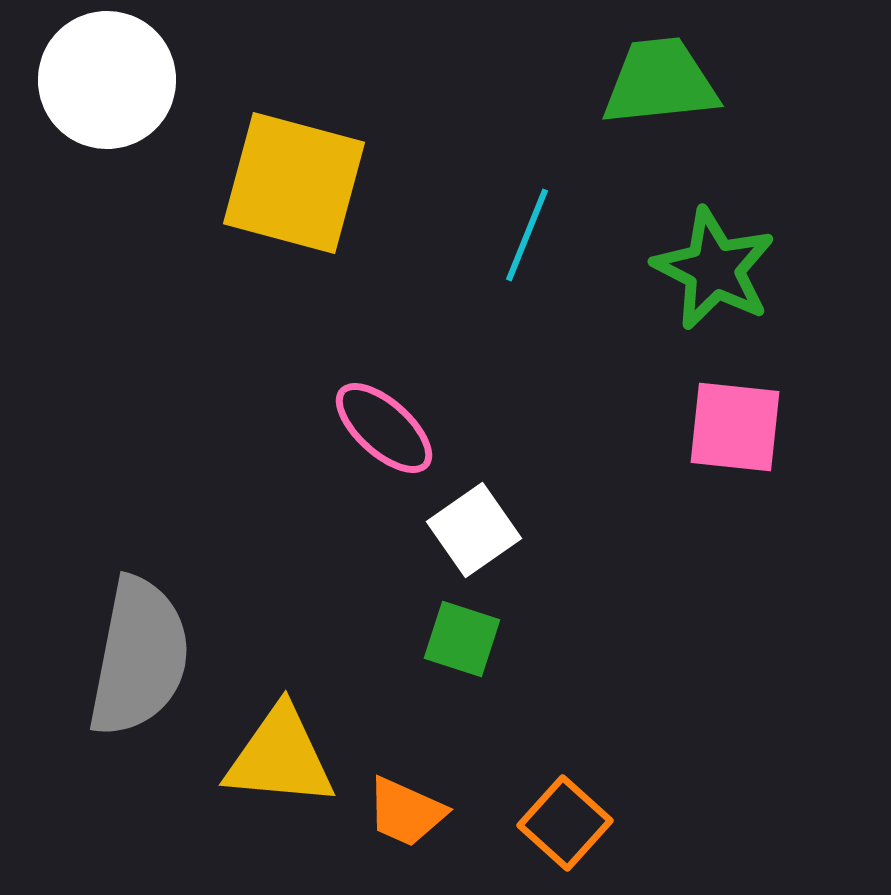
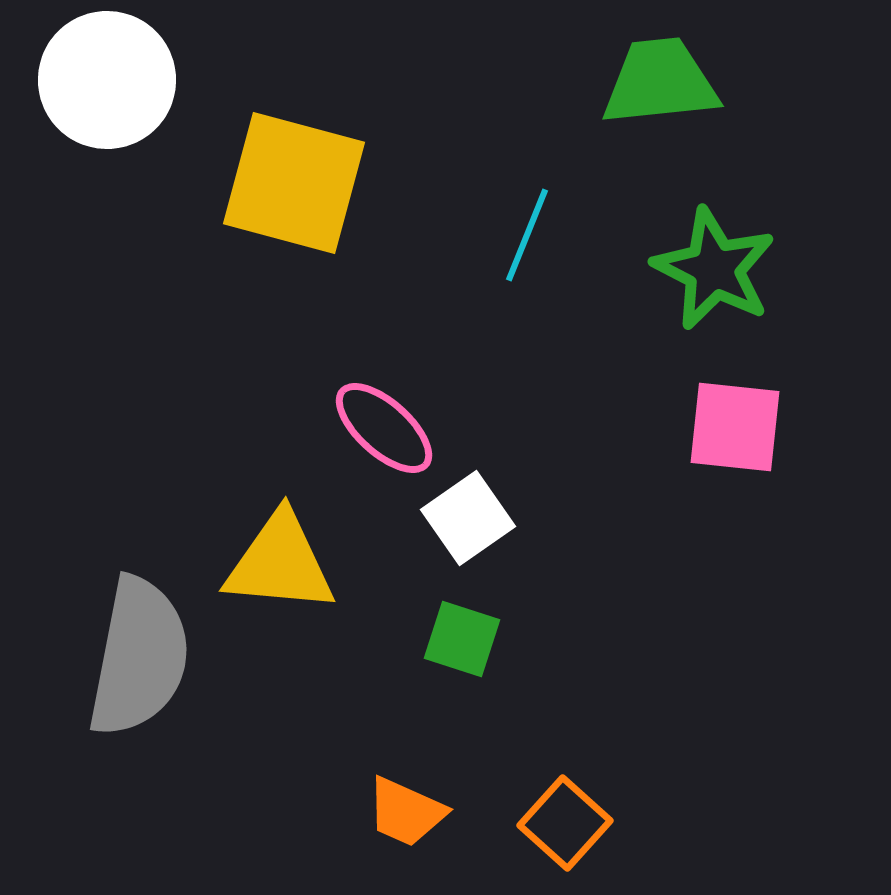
white square: moved 6 px left, 12 px up
yellow triangle: moved 194 px up
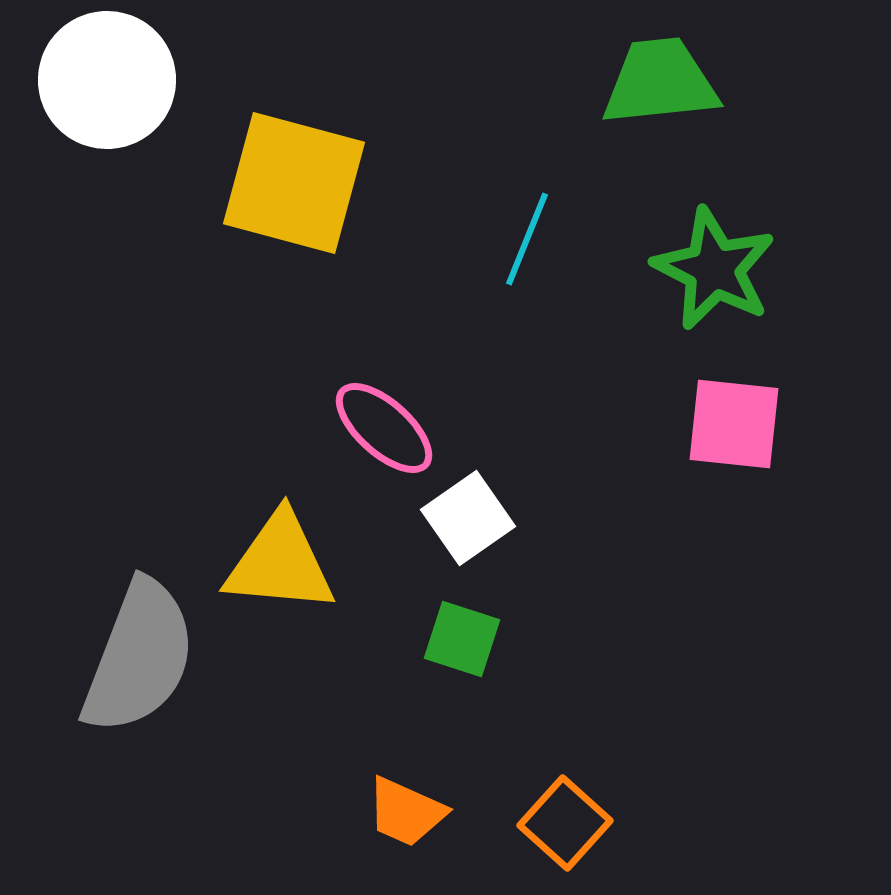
cyan line: moved 4 px down
pink square: moved 1 px left, 3 px up
gray semicircle: rotated 10 degrees clockwise
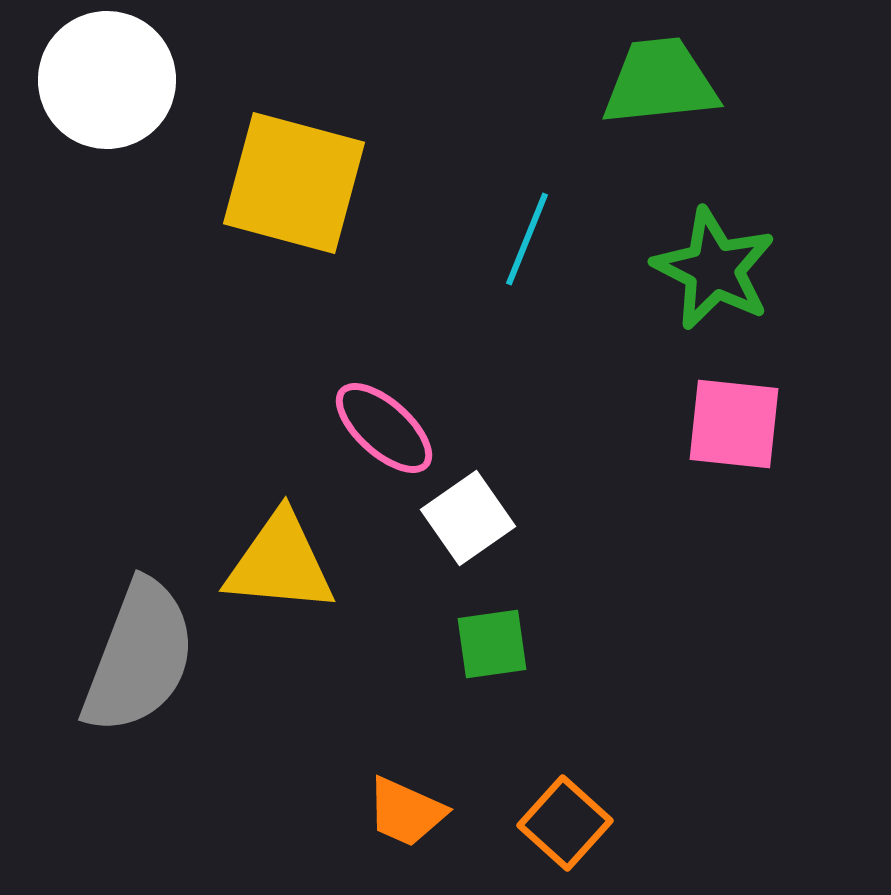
green square: moved 30 px right, 5 px down; rotated 26 degrees counterclockwise
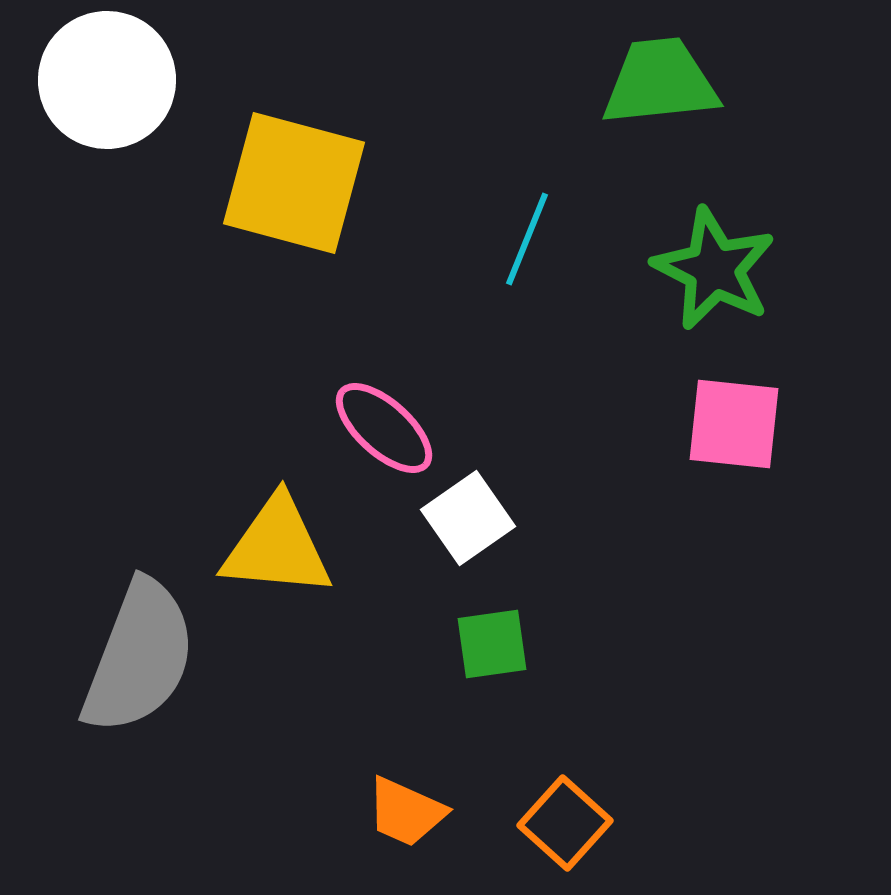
yellow triangle: moved 3 px left, 16 px up
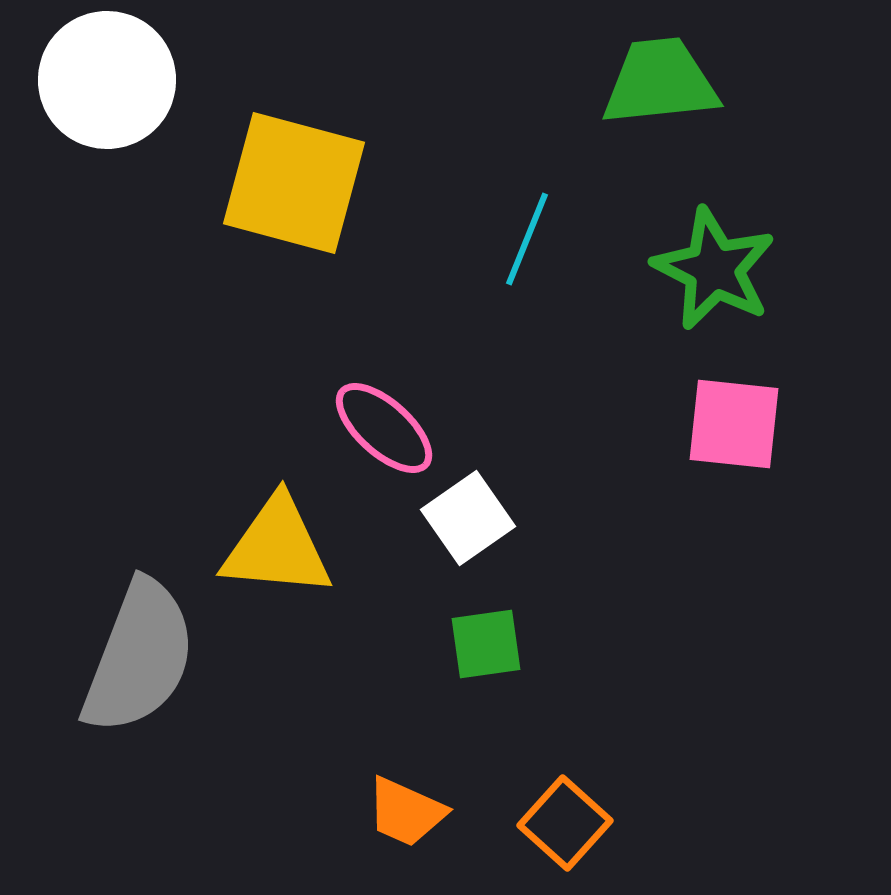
green square: moved 6 px left
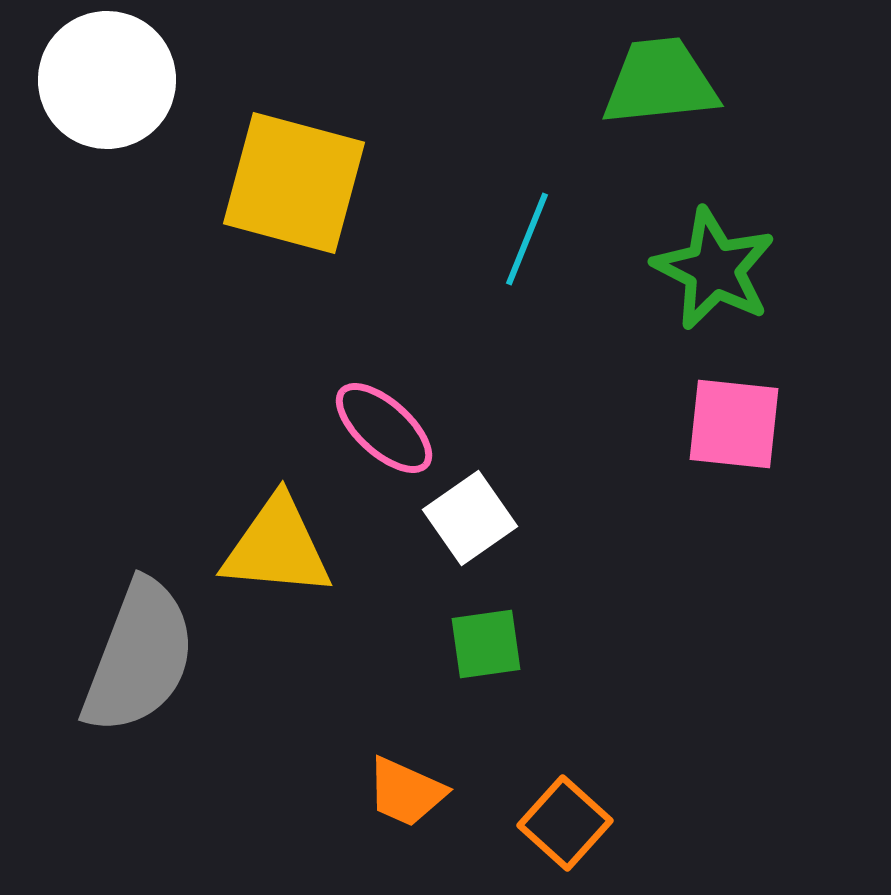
white square: moved 2 px right
orange trapezoid: moved 20 px up
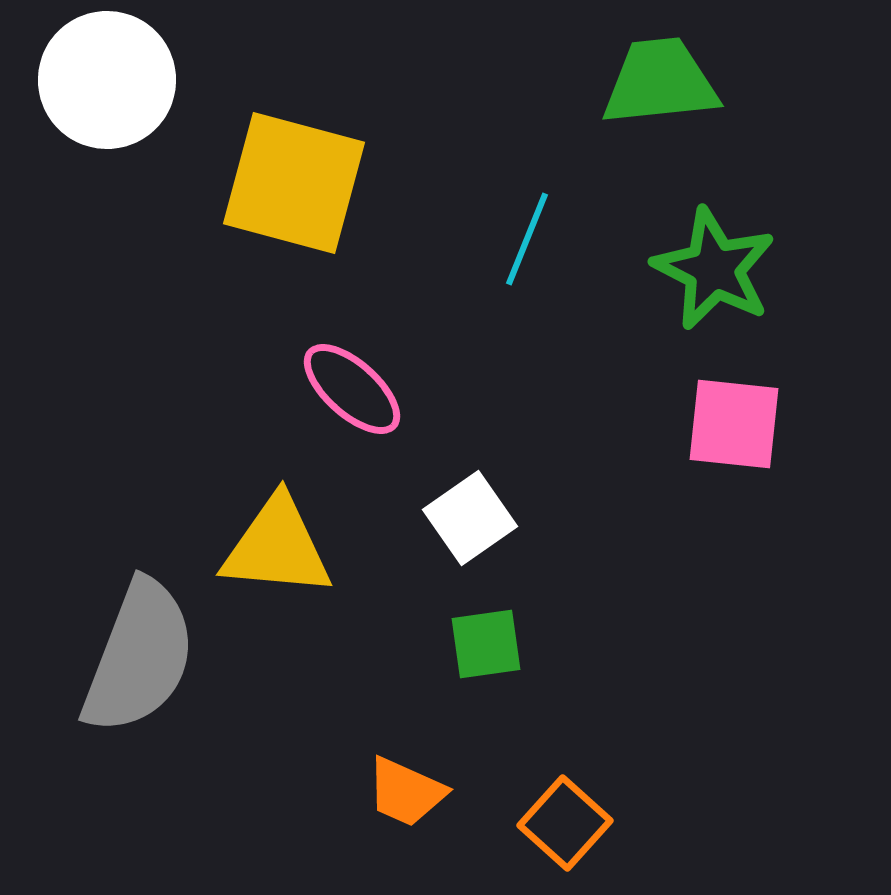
pink ellipse: moved 32 px left, 39 px up
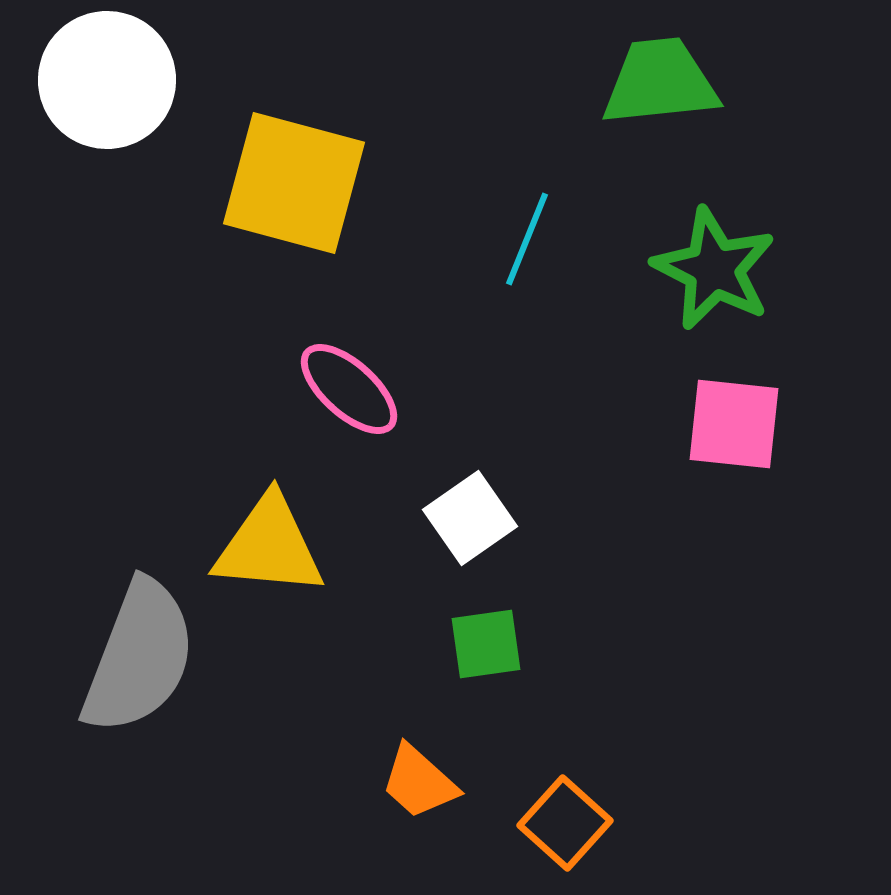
pink ellipse: moved 3 px left
yellow triangle: moved 8 px left, 1 px up
orange trapezoid: moved 13 px right, 10 px up; rotated 18 degrees clockwise
